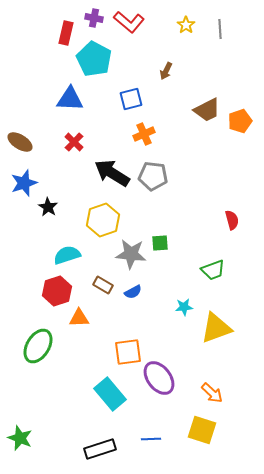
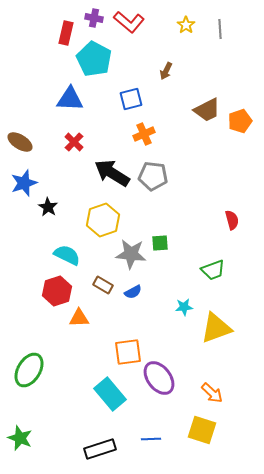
cyan semicircle: rotated 44 degrees clockwise
green ellipse: moved 9 px left, 24 px down
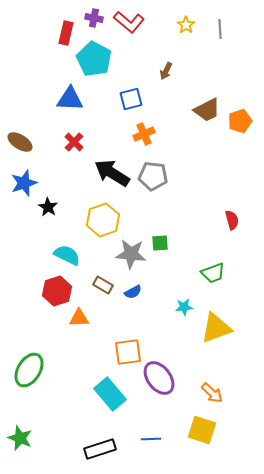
green trapezoid: moved 3 px down
